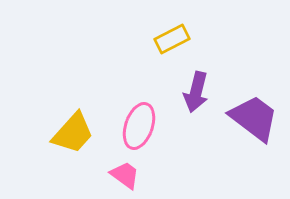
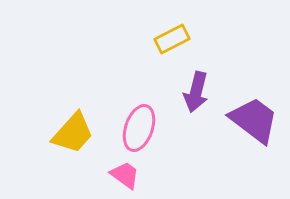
purple trapezoid: moved 2 px down
pink ellipse: moved 2 px down
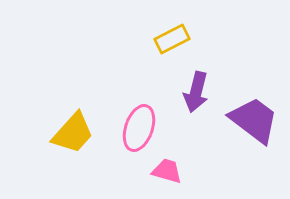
pink trapezoid: moved 42 px right, 4 px up; rotated 20 degrees counterclockwise
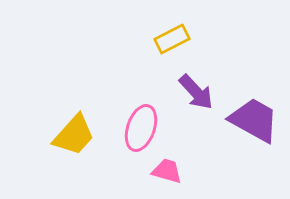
purple arrow: rotated 57 degrees counterclockwise
purple trapezoid: rotated 8 degrees counterclockwise
pink ellipse: moved 2 px right
yellow trapezoid: moved 1 px right, 2 px down
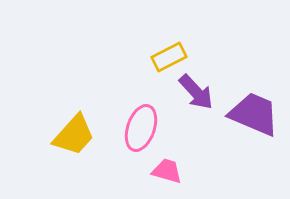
yellow rectangle: moved 3 px left, 18 px down
purple trapezoid: moved 6 px up; rotated 6 degrees counterclockwise
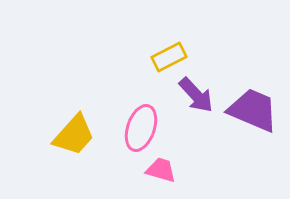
purple arrow: moved 3 px down
purple trapezoid: moved 1 px left, 4 px up
pink trapezoid: moved 6 px left, 1 px up
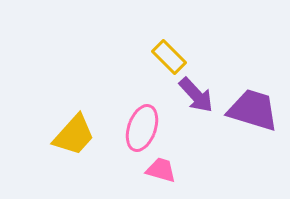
yellow rectangle: rotated 72 degrees clockwise
purple trapezoid: rotated 6 degrees counterclockwise
pink ellipse: moved 1 px right
